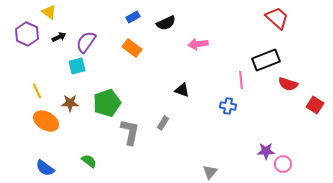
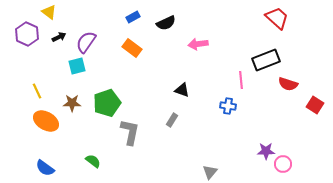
brown star: moved 2 px right
gray rectangle: moved 9 px right, 3 px up
green semicircle: moved 4 px right
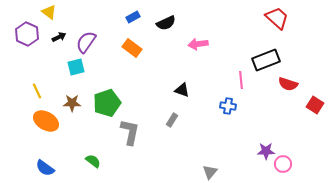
cyan square: moved 1 px left, 1 px down
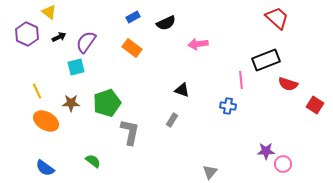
brown star: moved 1 px left
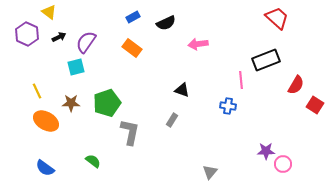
red semicircle: moved 8 px right, 1 px down; rotated 78 degrees counterclockwise
